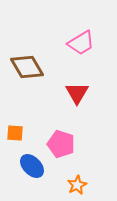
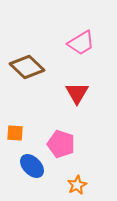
brown diamond: rotated 16 degrees counterclockwise
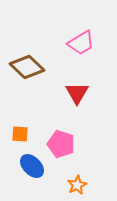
orange square: moved 5 px right, 1 px down
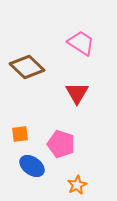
pink trapezoid: rotated 116 degrees counterclockwise
orange square: rotated 12 degrees counterclockwise
blue ellipse: rotated 10 degrees counterclockwise
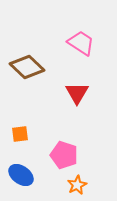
pink pentagon: moved 3 px right, 11 px down
blue ellipse: moved 11 px left, 9 px down
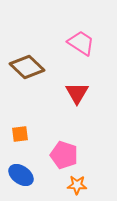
orange star: rotated 30 degrees clockwise
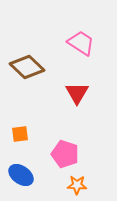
pink pentagon: moved 1 px right, 1 px up
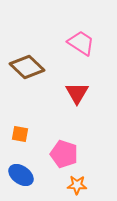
orange square: rotated 18 degrees clockwise
pink pentagon: moved 1 px left
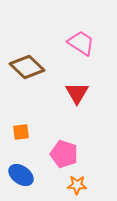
orange square: moved 1 px right, 2 px up; rotated 18 degrees counterclockwise
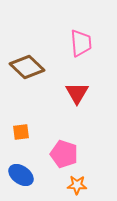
pink trapezoid: rotated 52 degrees clockwise
